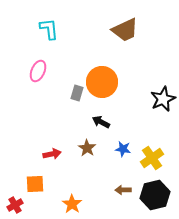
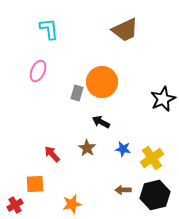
red arrow: rotated 120 degrees counterclockwise
orange star: rotated 24 degrees clockwise
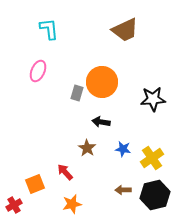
black star: moved 10 px left; rotated 20 degrees clockwise
black arrow: rotated 18 degrees counterclockwise
red arrow: moved 13 px right, 18 px down
orange square: rotated 18 degrees counterclockwise
red cross: moved 1 px left
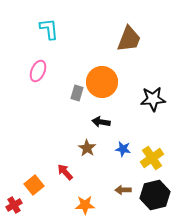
brown trapezoid: moved 4 px right, 9 px down; rotated 44 degrees counterclockwise
orange square: moved 1 px left, 1 px down; rotated 18 degrees counterclockwise
orange star: moved 13 px right, 1 px down; rotated 12 degrees clockwise
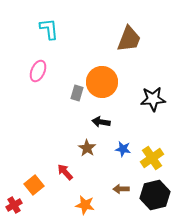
brown arrow: moved 2 px left, 1 px up
orange star: rotated 12 degrees clockwise
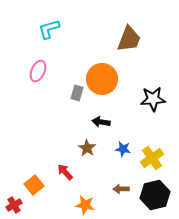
cyan L-shape: rotated 100 degrees counterclockwise
orange circle: moved 3 px up
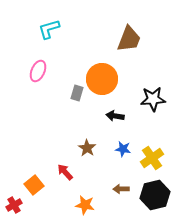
black arrow: moved 14 px right, 6 px up
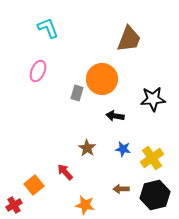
cyan L-shape: moved 1 px left, 1 px up; rotated 85 degrees clockwise
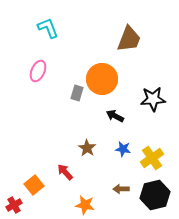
black arrow: rotated 18 degrees clockwise
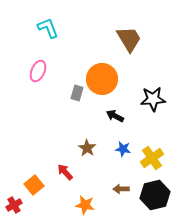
brown trapezoid: rotated 52 degrees counterclockwise
